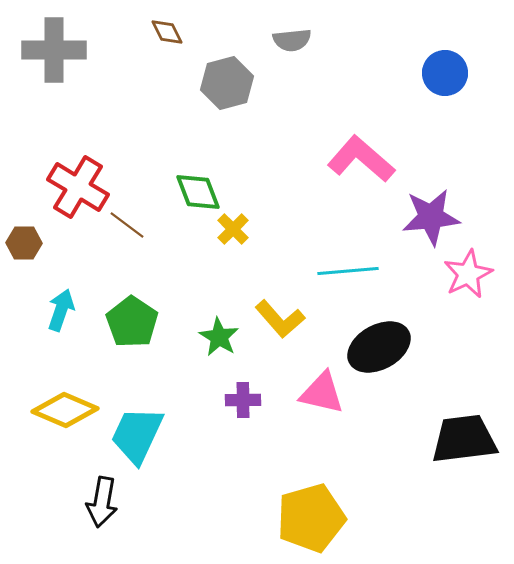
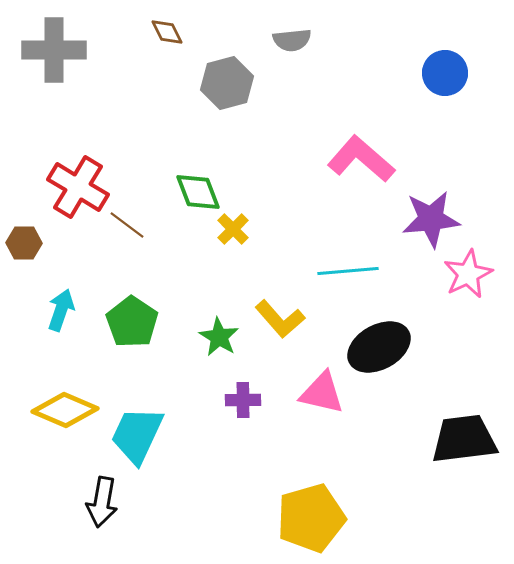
purple star: moved 2 px down
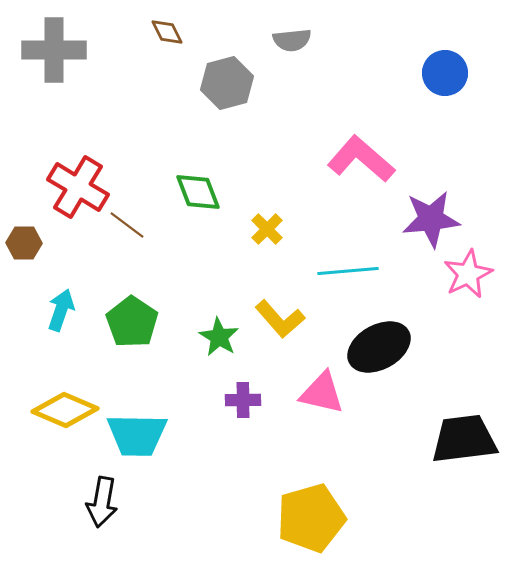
yellow cross: moved 34 px right
cyan trapezoid: rotated 114 degrees counterclockwise
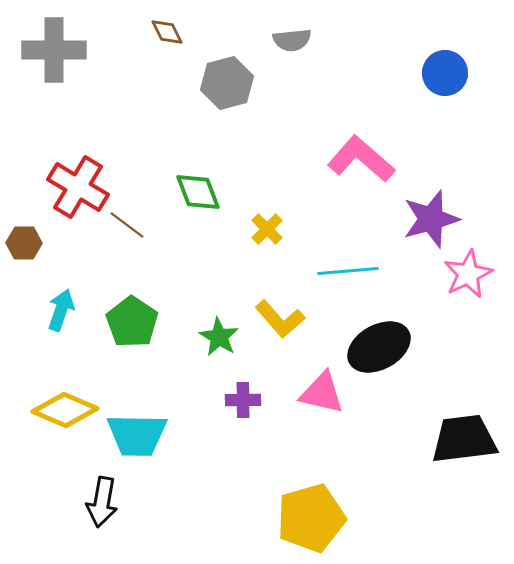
purple star: rotated 10 degrees counterclockwise
